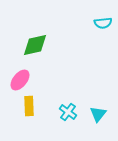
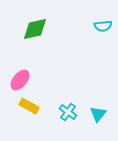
cyan semicircle: moved 3 px down
green diamond: moved 16 px up
yellow rectangle: rotated 60 degrees counterclockwise
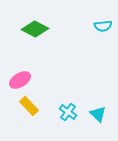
green diamond: rotated 40 degrees clockwise
pink ellipse: rotated 20 degrees clockwise
yellow rectangle: rotated 18 degrees clockwise
cyan triangle: rotated 24 degrees counterclockwise
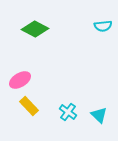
cyan triangle: moved 1 px right, 1 px down
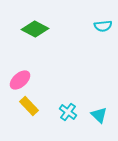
pink ellipse: rotated 10 degrees counterclockwise
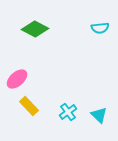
cyan semicircle: moved 3 px left, 2 px down
pink ellipse: moved 3 px left, 1 px up
cyan cross: rotated 18 degrees clockwise
